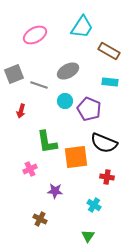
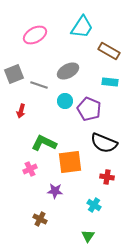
green L-shape: moved 3 px left, 1 px down; rotated 125 degrees clockwise
orange square: moved 6 px left, 5 px down
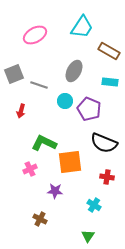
gray ellipse: moved 6 px right; rotated 35 degrees counterclockwise
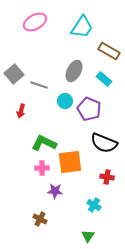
pink ellipse: moved 13 px up
gray square: rotated 18 degrees counterclockwise
cyan rectangle: moved 6 px left, 3 px up; rotated 35 degrees clockwise
pink cross: moved 12 px right, 1 px up; rotated 24 degrees clockwise
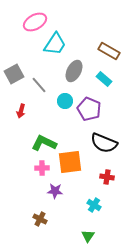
cyan trapezoid: moved 27 px left, 17 px down
gray square: rotated 12 degrees clockwise
gray line: rotated 30 degrees clockwise
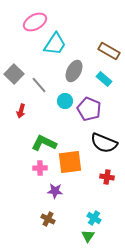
gray square: rotated 18 degrees counterclockwise
pink cross: moved 2 px left
cyan cross: moved 13 px down
brown cross: moved 8 px right
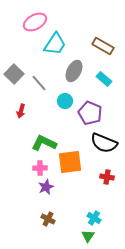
brown rectangle: moved 6 px left, 5 px up
gray line: moved 2 px up
purple pentagon: moved 1 px right, 4 px down
purple star: moved 9 px left, 4 px up; rotated 28 degrees counterclockwise
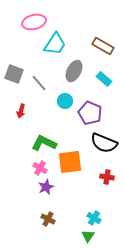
pink ellipse: moved 1 px left; rotated 15 degrees clockwise
gray square: rotated 24 degrees counterclockwise
pink cross: rotated 32 degrees clockwise
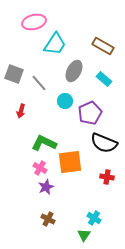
purple pentagon: rotated 25 degrees clockwise
green triangle: moved 4 px left, 1 px up
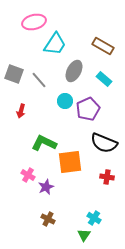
gray line: moved 3 px up
purple pentagon: moved 2 px left, 4 px up
pink cross: moved 12 px left, 7 px down
